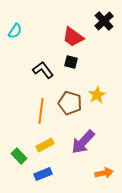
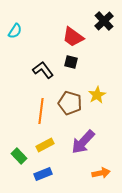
orange arrow: moved 3 px left
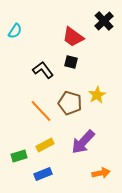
orange line: rotated 50 degrees counterclockwise
green rectangle: rotated 63 degrees counterclockwise
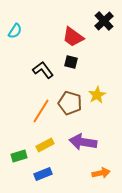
orange line: rotated 75 degrees clockwise
purple arrow: rotated 56 degrees clockwise
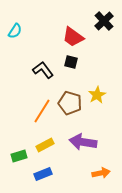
orange line: moved 1 px right
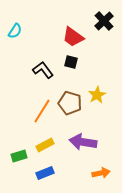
blue rectangle: moved 2 px right, 1 px up
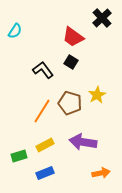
black cross: moved 2 px left, 3 px up
black square: rotated 16 degrees clockwise
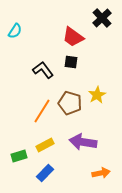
black square: rotated 24 degrees counterclockwise
blue rectangle: rotated 24 degrees counterclockwise
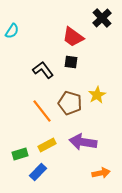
cyan semicircle: moved 3 px left
orange line: rotated 70 degrees counterclockwise
yellow rectangle: moved 2 px right
green rectangle: moved 1 px right, 2 px up
blue rectangle: moved 7 px left, 1 px up
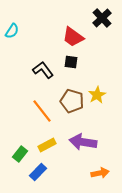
brown pentagon: moved 2 px right, 2 px up
green rectangle: rotated 35 degrees counterclockwise
orange arrow: moved 1 px left
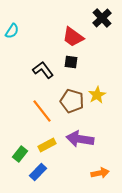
purple arrow: moved 3 px left, 3 px up
